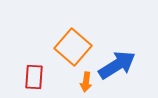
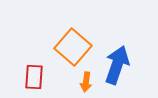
blue arrow: rotated 39 degrees counterclockwise
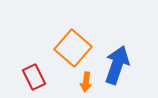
orange square: moved 1 px down
red rectangle: rotated 30 degrees counterclockwise
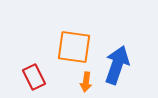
orange square: moved 1 px right, 1 px up; rotated 33 degrees counterclockwise
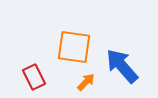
blue arrow: moved 5 px right, 1 px down; rotated 60 degrees counterclockwise
orange arrow: rotated 144 degrees counterclockwise
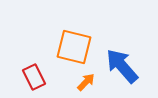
orange square: rotated 6 degrees clockwise
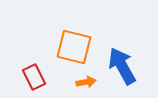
blue arrow: rotated 12 degrees clockwise
orange arrow: rotated 36 degrees clockwise
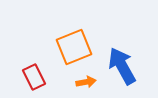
orange square: rotated 36 degrees counterclockwise
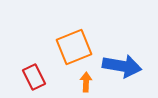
blue arrow: rotated 129 degrees clockwise
orange arrow: rotated 78 degrees counterclockwise
